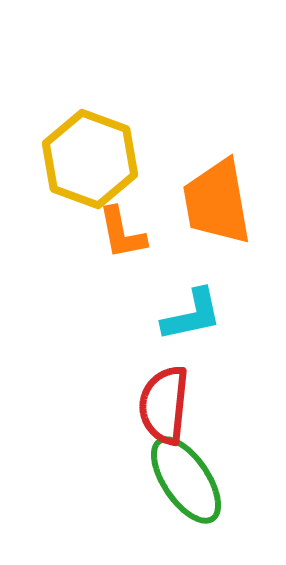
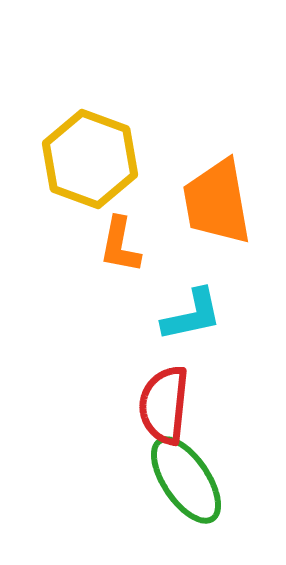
orange L-shape: moved 2 px left, 12 px down; rotated 22 degrees clockwise
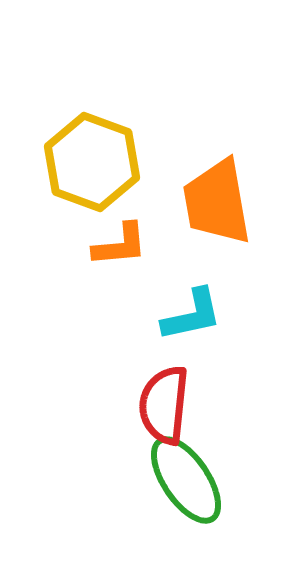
yellow hexagon: moved 2 px right, 3 px down
orange L-shape: rotated 106 degrees counterclockwise
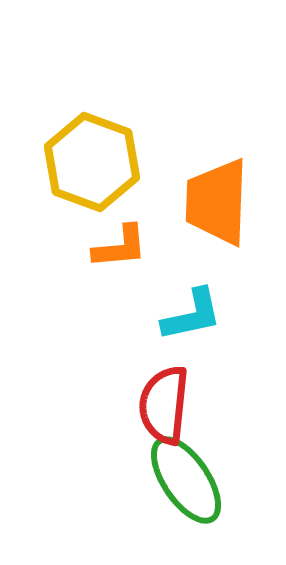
orange trapezoid: rotated 12 degrees clockwise
orange L-shape: moved 2 px down
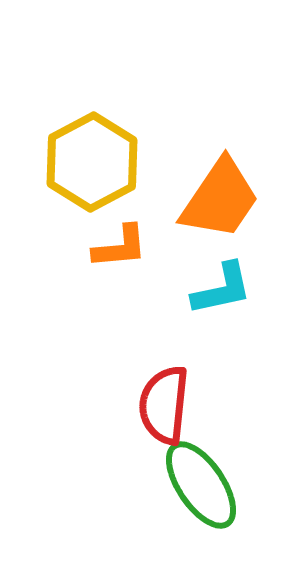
yellow hexagon: rotated 12 degrees clockwise
orange trapezoid: moved 3 px right, 3 px up; rotated 148 degrees counterclockwise
cyan L-shape: moved 30 px right, 26 px up
green ellipse: moved 15 px right, 5 px down
